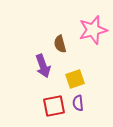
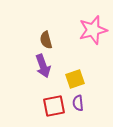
brown semicircle: moved 14 px left, 4 px up
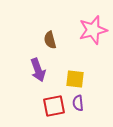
brown semicircle: moved 4 px right
purple arrow: moved 5 px left, 4 px down
yellow square: rotated 24 degrees clockwise
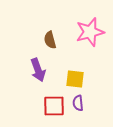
pink star: moved 3 px left, 2 px down
red square: rotated 10 degrees clockwise
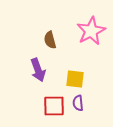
pink star: moved 1 px right, 1 px up; rotated 12 degrees counterclockwise
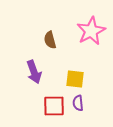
purple arrow: moved 4 px left, 2 px down
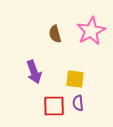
brown semicircle: moved 5 px right, 6 px up
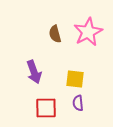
pink star: moved 3 px left, 1 px down
red square: moved 8 px left, 2 px down
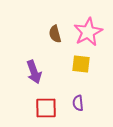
yellow square: moved 6 px right, 15 px up
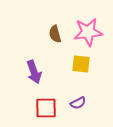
pink star: rotated 20 degrees clockwise
purple semicircle: rotated 112 degrees counterclockwise
